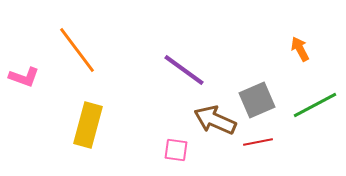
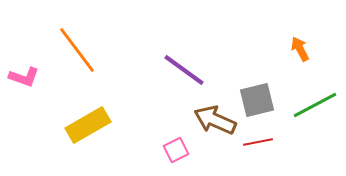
gray square: rotated 9 degrees clockwise
yellow rectangle: rotated 45 degrees clockwise
pink square: rotated 35 degrees counterclockwise
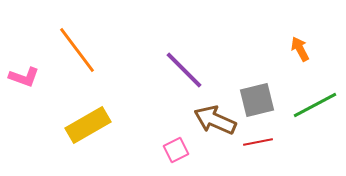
purple line: rotated 9 degrees clockwise
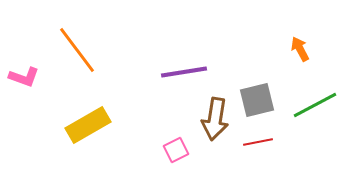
purple line: moved 2 px down; rotated 54 degrees counterclockwise
brown arrow: moved 1 px up; rotated 105 degrees counterclockwise
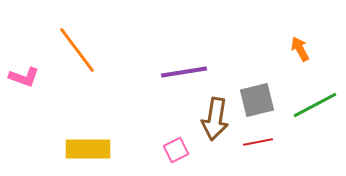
yellow rectangle: moved 24 px down; rotated 30 degrees clockwise
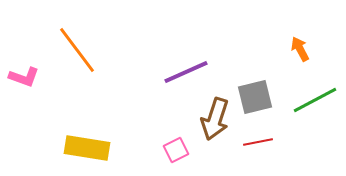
purple line: moved 2 px right; rotated 15 degrees counterclockwise
gray square: moved 2 px left, 3 px up
green line: moved 5 px up
brown arrow: rotated 9 degrees clockwise
yellow rectangle: moved 1 px left, 1 px up; rotated 9 degrees clockwise
